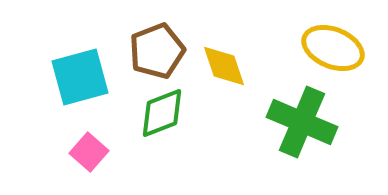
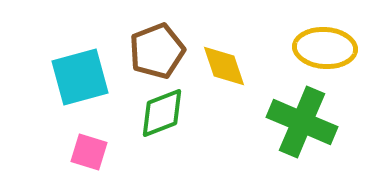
yellow ellipse: moved 8 px left; rotated 18 degrees counterclockwise
pink square: rotated 24 degrees counterclockwise
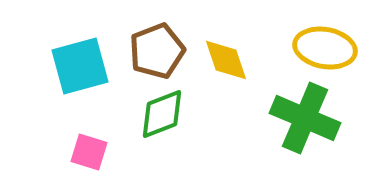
yellow ellipse: rotated 6 degrees clockwise
yellow diamond: moved 2 px right, 6 px up
cyan square: moved 11 px up
green diamond: moved 1 px down
green cross: moved 3 px right, 4 px up
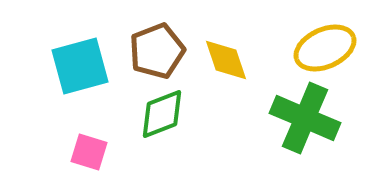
yellow ellipse: rotated 34 degrees counterclockwise
